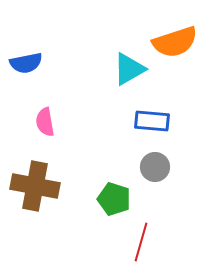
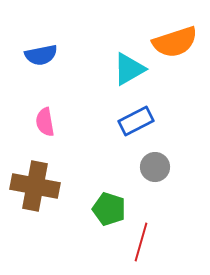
blue semicircle: moved 15 px right, 8 px up
blue rectangle: moved 16 px left; rotated 32 degrees counterclockwise
green pentagon: moved 5 px left, 10 px down
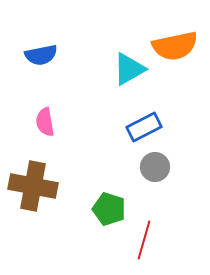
orange semicircle: moved 4 px down; rotated 6 degrees clockwise
blue rectangle: moved 8 px right, 6 px down
brown cross: moved 2 px left
red line: moved 3 px right, 2 px up
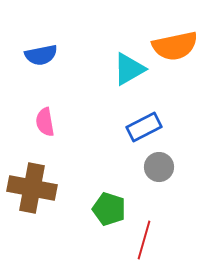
gray circle: moved 4 px right
brown cross: moved 1 px left, 2 px down
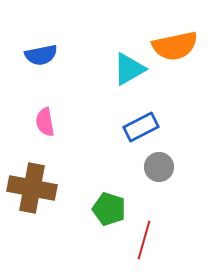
blue rectangle: moved 3 px left
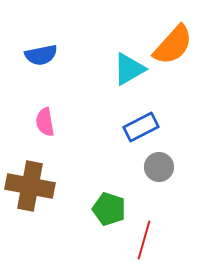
orange semicircle: moved 2 px left, 1 px up; rotated 36 degrees counterclockwise
brown cross: moved 2 px left, 2 px up
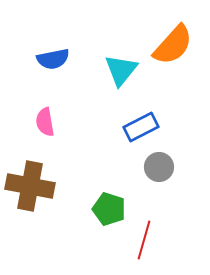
blue semicircle: moved 12 px right, 4 px down
cyan triangle: moved 8 px left, 1 px down; rotated 21 degrees counterclockwise
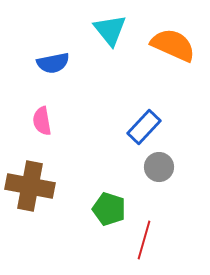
orange semicircle: rotated 108 degrees counterclockwise
blue semicircle: moved 4 px down
cyan triangle: moved 11 px left, 40 px up; rotated 18 degrees counterclockwise
pink semicircle: moved 3 px left, 1 px up
blue rectangle: moved 3 px right; rotated 20 degrees counterclockwise
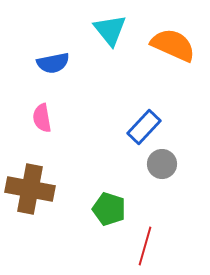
pink semicircle: moved 3 px up
gray circle: moved 3 px right, 3 px up
brown cross: moved 3 px down
red line: moved 1 px right, 6 px down
